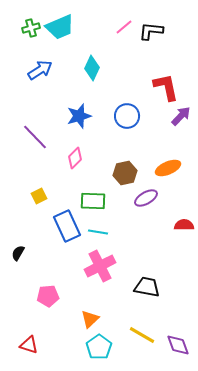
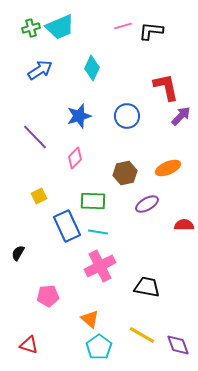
pink line: moved 1 px left, 1 px up; rotated 24 degrees clockwise
purple ellipse: moved 1 px right, 6 px down
orange triangle: rotated 36 degrees counterclockwise
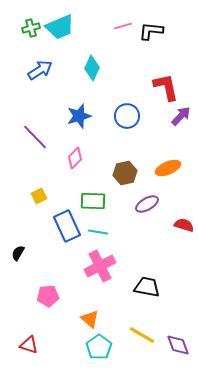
red semicircle: rotated 18 degrees clockwise
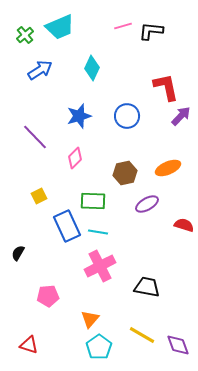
green cross: moved 6 px left, 7 px down; rotated 24 degrees counterclockwise
orange triangle: rotated 30 degrees clockwise
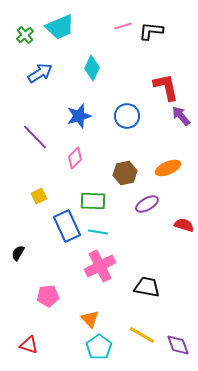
blue arrow: moved 3 px down
purple arrow: rotated 85 degrees counterclockwise
orange triangle: rotated 24 degrees counterclockwise
